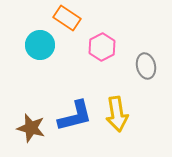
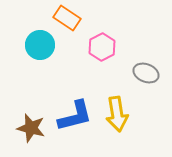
gray ellipse: moved 7 px down; rotated 55 degrees counterclockwise
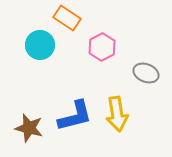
brown star: moved 2 px left
